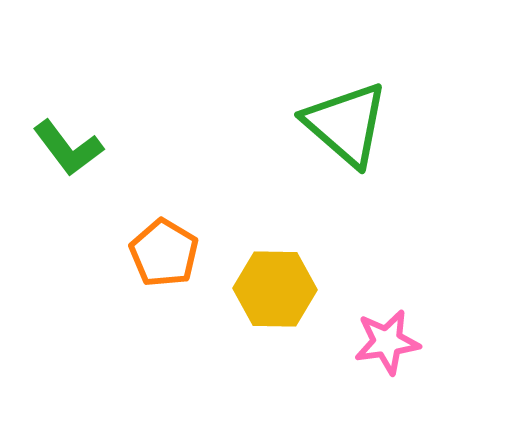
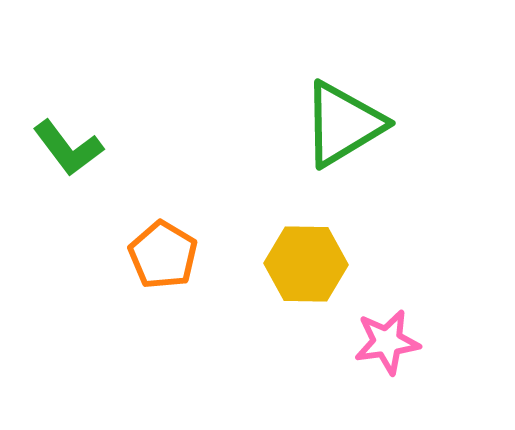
green triangle: moved 3 px left; rotated 48 degrees clockwise
orange pentagon: moved 1 px left, 2 px down
yellow hexagon: moved 31 px right, 25 px up
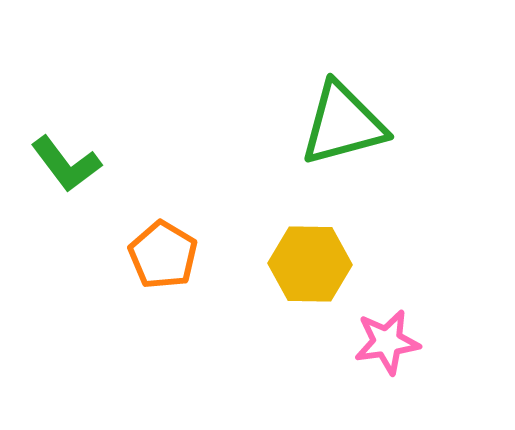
green triangle: rotated 16 degrees clockwise
green L-shape: moved 2 px left, 16 px down
yellow hexagon: moved 4 px right
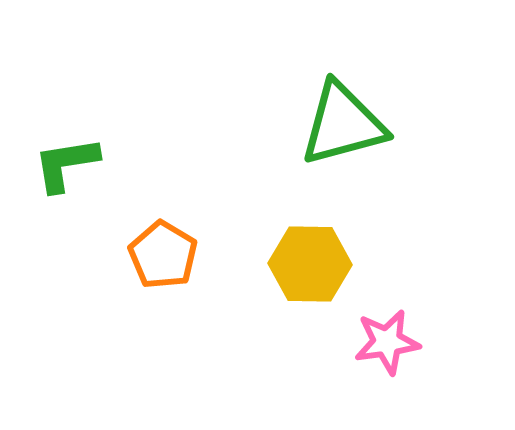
green L-shape: rotated 118 degrees clockwise
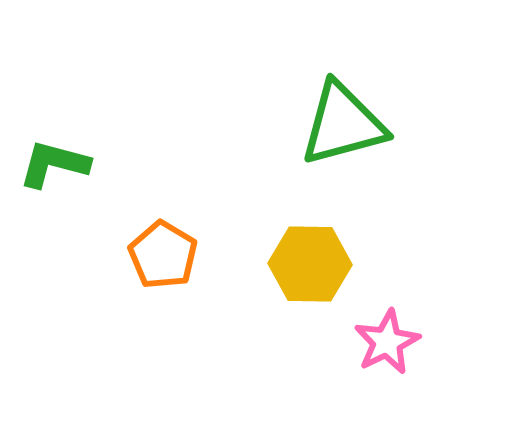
green L-shape: moved 12 px left; rotated 24 degrees clockwise
pink star: rotated 18 degrees counterclockwise
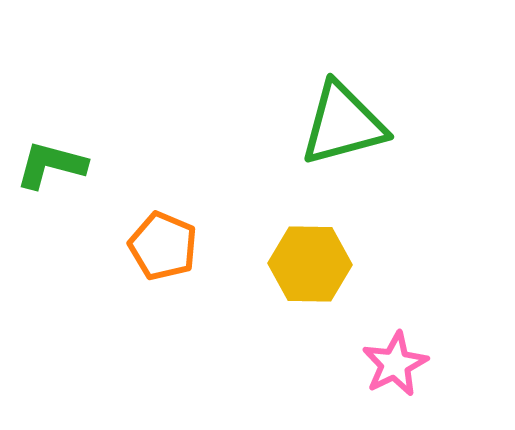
green L-shape: moved 3 px left, 1 px down
orange pentagon: moved 9 px up; rotated 8 degrees counterclockwise
pink star: moved 8 px right, 22 px down
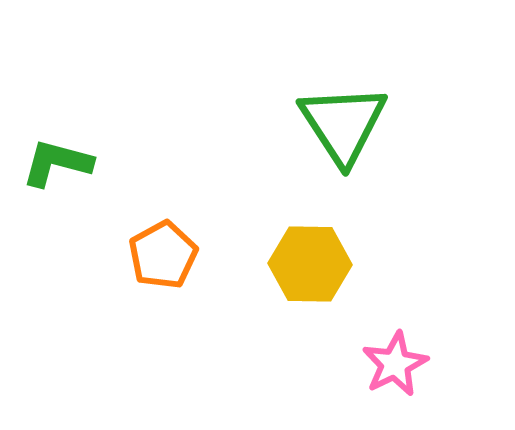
green triangle: rotated 48 degrees counterclockwise
green L-shape: moved 6 px right, 2 px up
orange pentagon: moved 9 px down; rotated 20 degrees clockwise
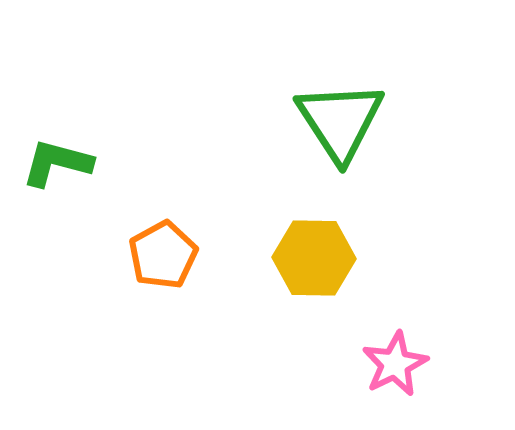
green triangle: moved 3 px left, 3 px up
yellow hexagon: moved 4 px right, 6 px up
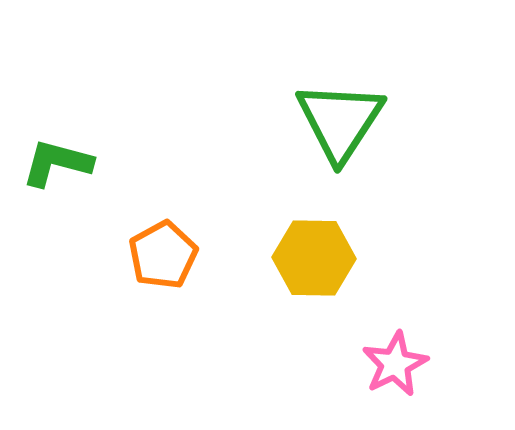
green triangle: rotated 6 degrees clockwise
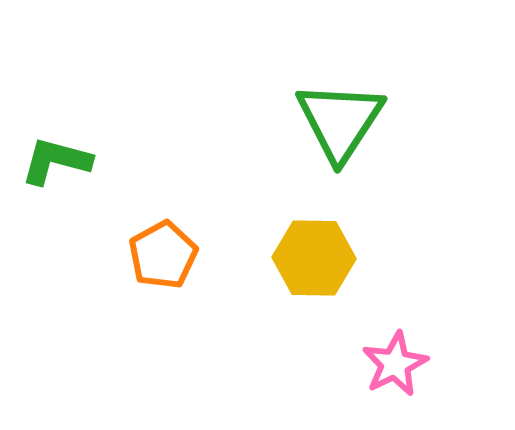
green L-shape: moved 1 px left, 2 px up
